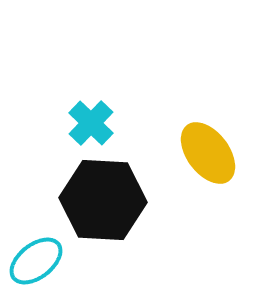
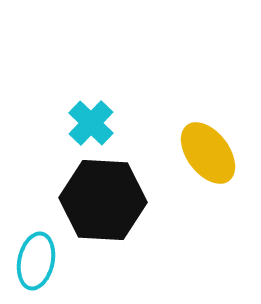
cyan ellipse: rotated 40 degrees counterclockwise
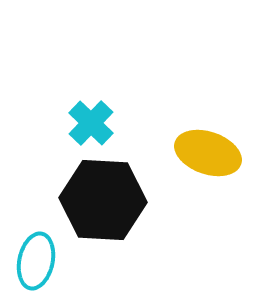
yellow ellipse: rotated 34 degrees counterclockwise
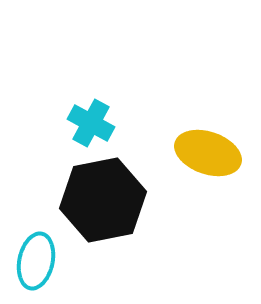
cyan cross: rotated 15 degrees counterclockwise
black hexagon: rotated 14 degrees counterclockwise
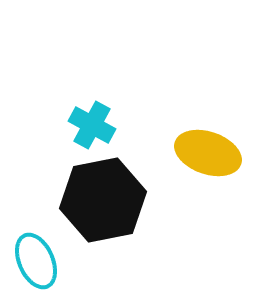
cyan cross: moved 1 px right, 2 px down
cyan ellipse: rotated 36 degrees counterclockwise
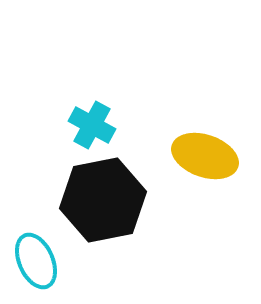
yellow ellipse: moved 3 px left, 3 px down
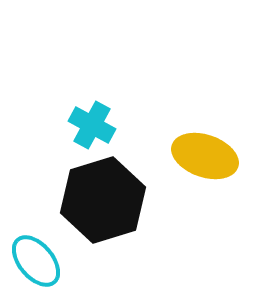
black hexagon: rotated 6 degrees counterclockwise
cyan ellipse: rotated 16 degrees counterclockwise
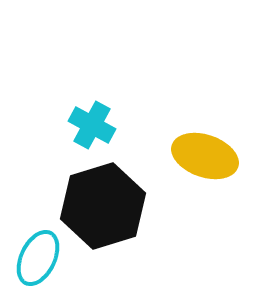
black hexagon: moved 6 px down
cyan ellipse: moved 2 px right, 3 px up; rotated 66 degrees clockwise
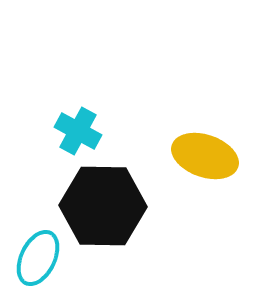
cyan cross: moved 14 px left, 6 px down
black hexagon: rotated 18 degrees clockwise
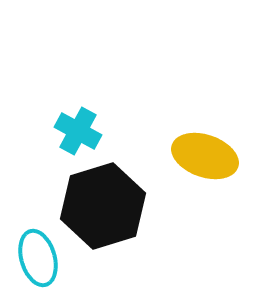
black hexagon: rotated 18 degrees counterclockwise
cyan ellipse: rotated 42 degrees counterclockwise
